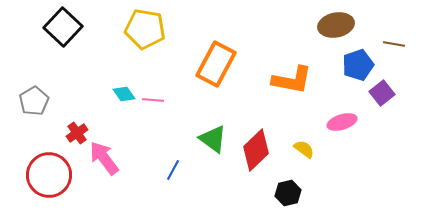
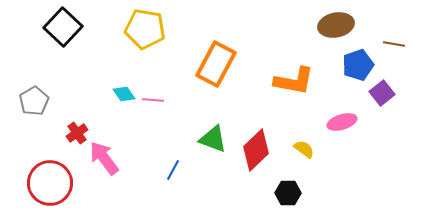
orange L-shape: moved 2 px right, 1 px down
green triangle: rotated 16 degrees counterclockwise
red circle: moved 1 px right, 8 px down
black hexagon: rotated 15 degrees clockwise
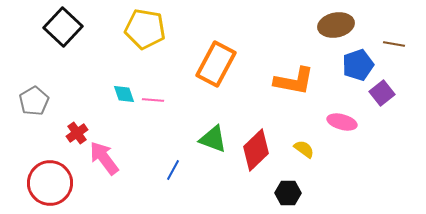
cyan diamond: rotated 15 degrees clockwise
pink ellipse: rotated 32 degrees clockwise
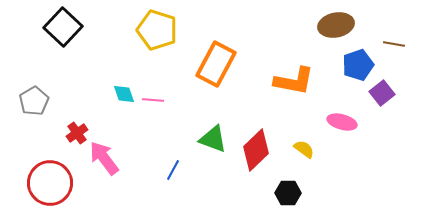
yellow pentagon: moved 12 px right, 1 px down; rotated 9 degrees clockwise
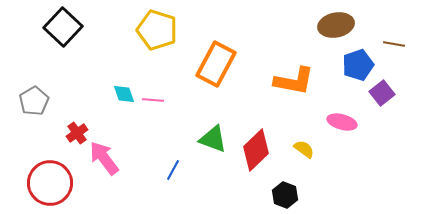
black hexagon: moved 3 px left, 2 px down; rotated 20 degrees clockwise
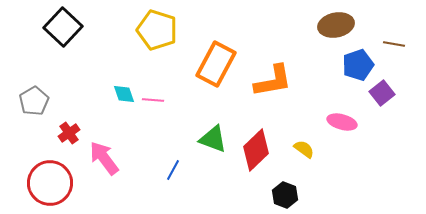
orange L-shape: moved 21 px left; rotated 21 degrees counterclockwise
red cross: moved 8 px left
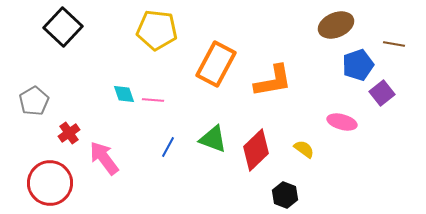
brown ellipse: rotated 12 degrees counterclockwise
yellow pentagon: rotated 12 degrees counterclockwise
blue line: moved 5 px left, 23 px up
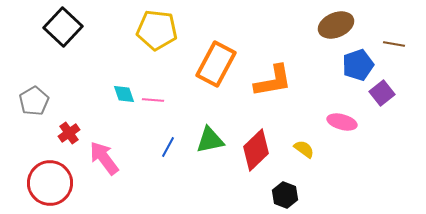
green triangle: moved 3 px left, 1 px down; rotated 32 degrees counterclockwise
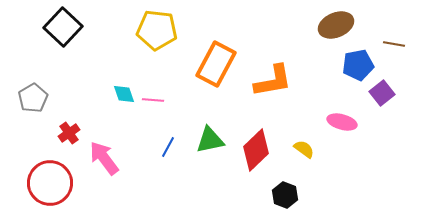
blue pentagon: rotated 8 degrees clockwise
gray pentagon: moved 1 px left, 3 px up
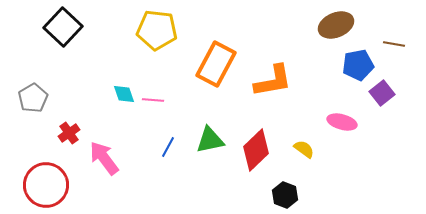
red circle: moved 4 px left, 2 px down
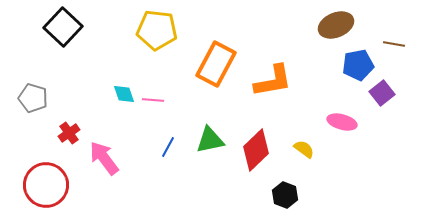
gray pentagon: rotated 24 degrees counterclockwise
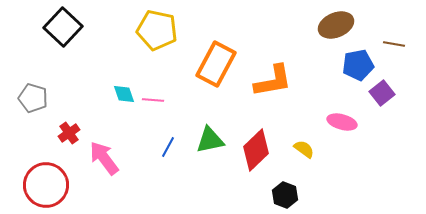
yellow pentagon: rotated 6 degrees clockwise
